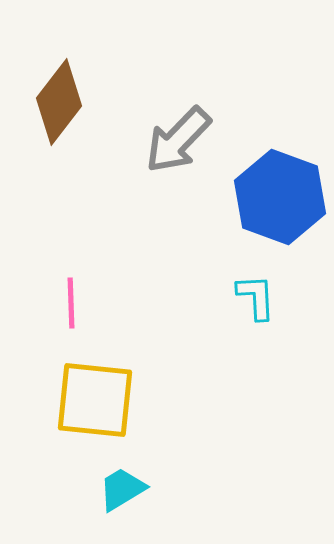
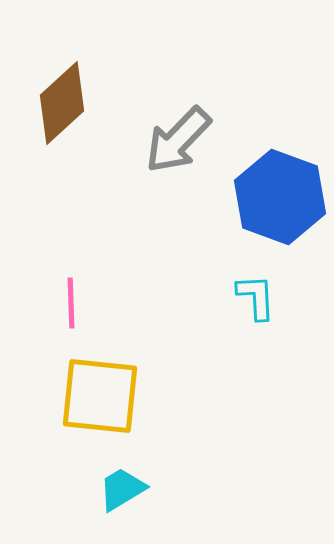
brown diamond: moved 3 px right, 1 px down; rotated 10 degrees clockwise
yellow square: moved 5 px right, 4 px up
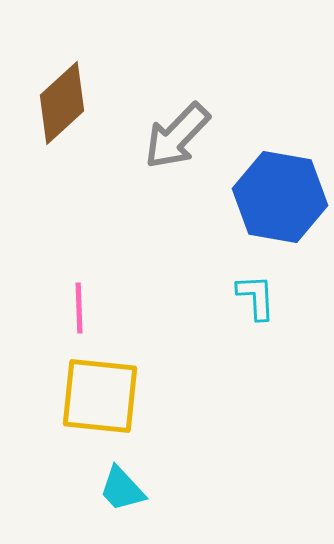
gray arrow: moved 1 px left, 4 px up
blue hexagon: rotated 10 degrees counterclockwise
pink line: moved 8 px right, 5 px down
cyan trapezoid: rotated 102 degrees counterclockwise
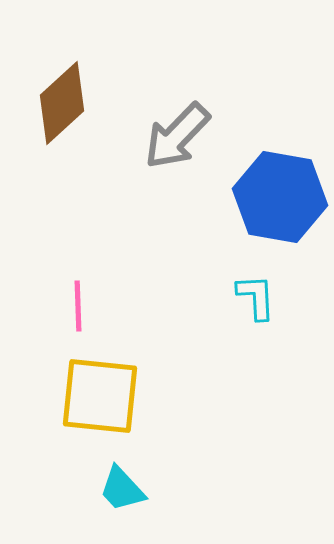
pink line: moved 1 px left, 2 px up
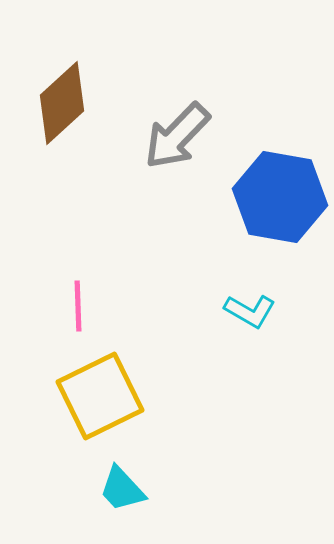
cyan L-shape: moved 6 px left, 14 px down; rotated 123 degrees clockwise
yellow square: rotated 32 degrees counterclockwise
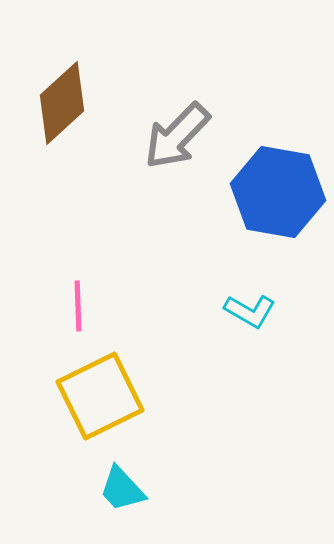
blue hexagon: moved 2 px left, 5 px up
